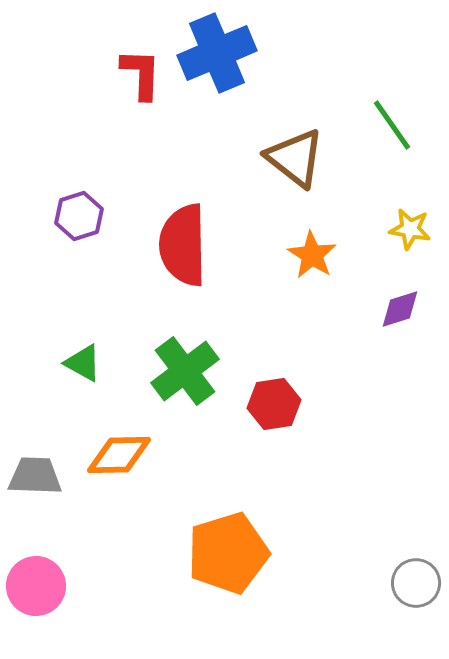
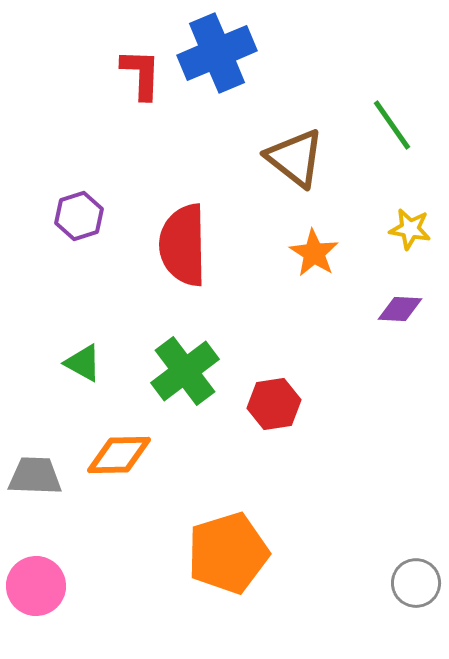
orange star: moved 2 px right, 2 px up
purple diamond: rotated 21 degrees clockwise
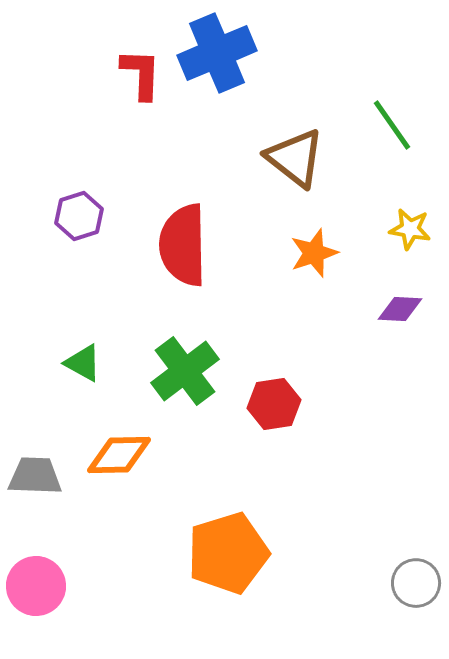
orange star: rotated 21 degrees clockwise
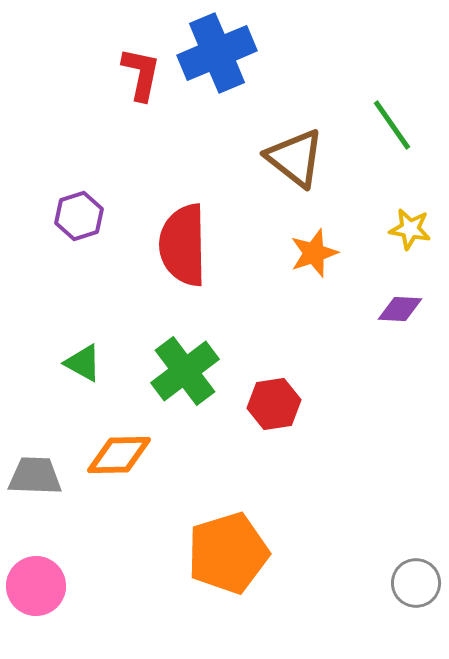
red L-shape: rotated 10 degrees clockwise
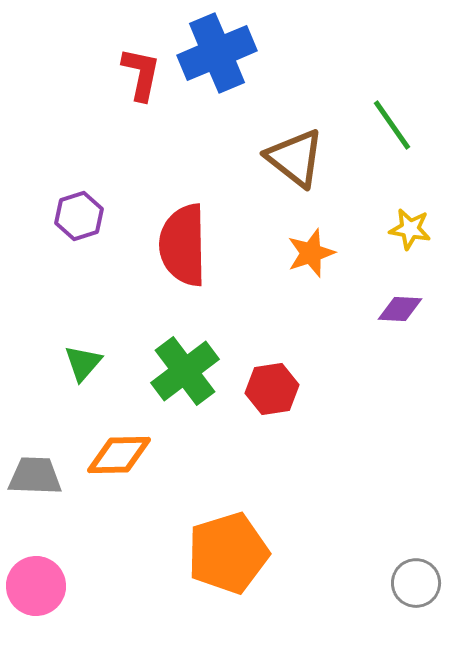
orange star: moved 3 px left
green triangle: rotated 42 degrees clockwise
red hexagon: moved 2 px left, 15 px up
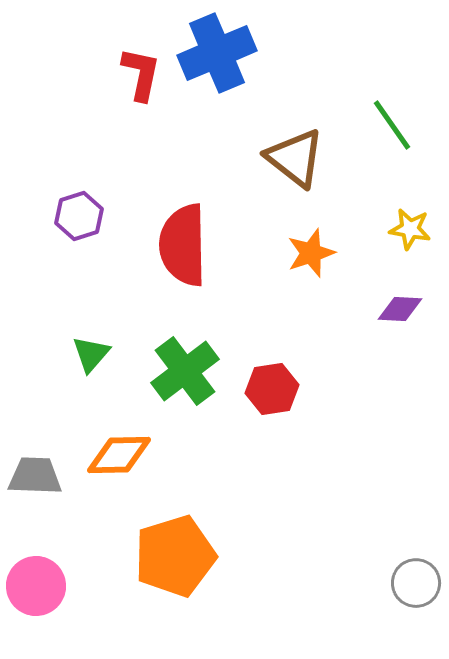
green triangle: moved 8 px right, 9 px up
orange pentagon: moved 53 px left, 3 px down
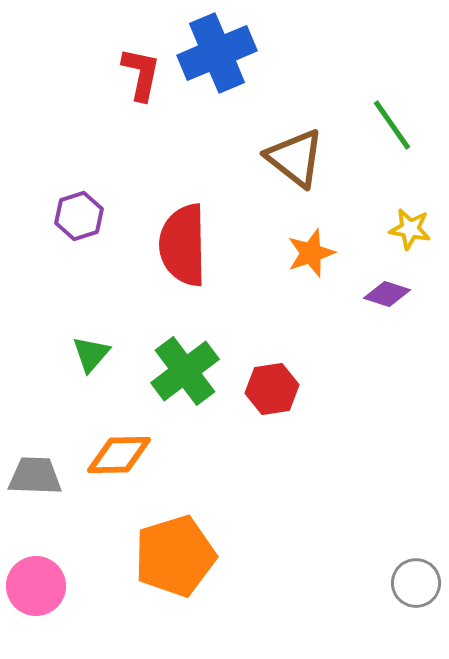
purple diamond: moved 13 px left, 15 px up; rotated 15 degrees clockwise
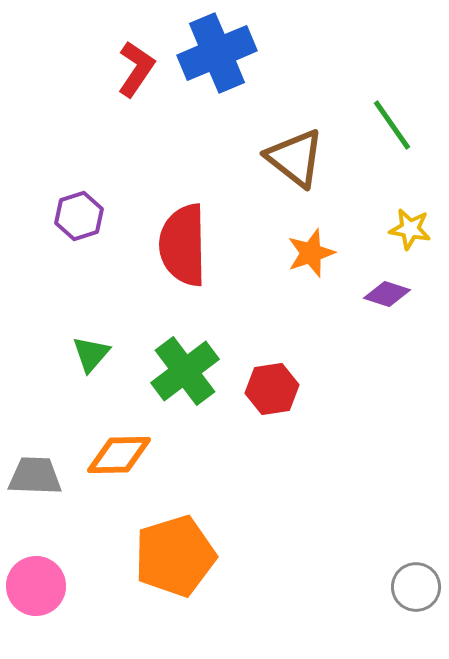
red L-shape: moved 5 px left, 5 px up; rotated 22 degrees clockwise
gray circle: moved 4 px down
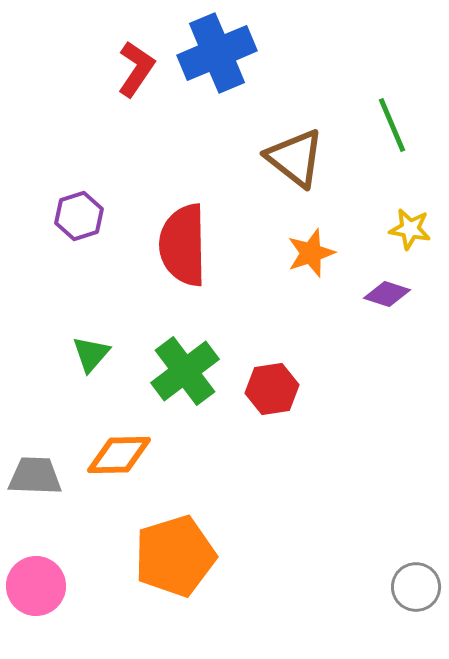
green line: rotated 12 degrees clockwise
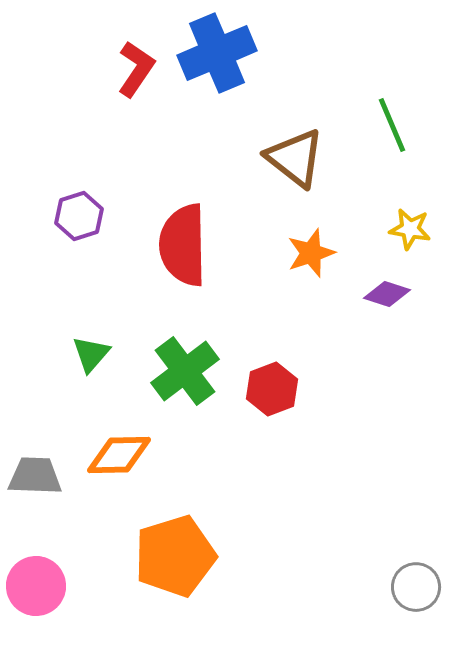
red hexagon: rotated 12 degrees counterclockwise
